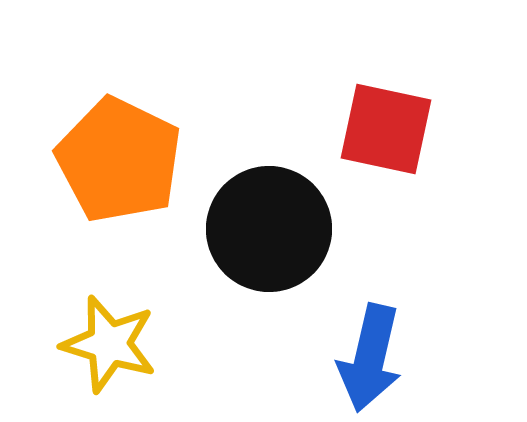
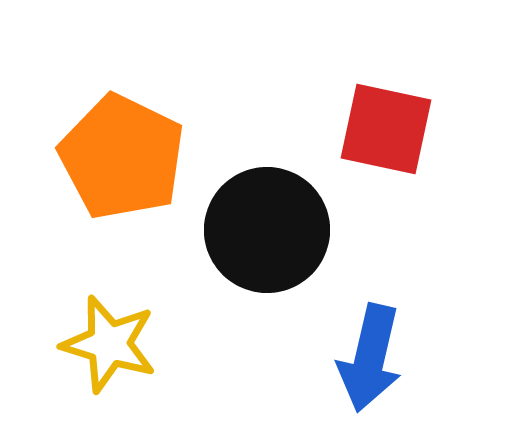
orange pentagon: moved 3 px right, 3 px up
black circle: moved 2 px left, 1 px down
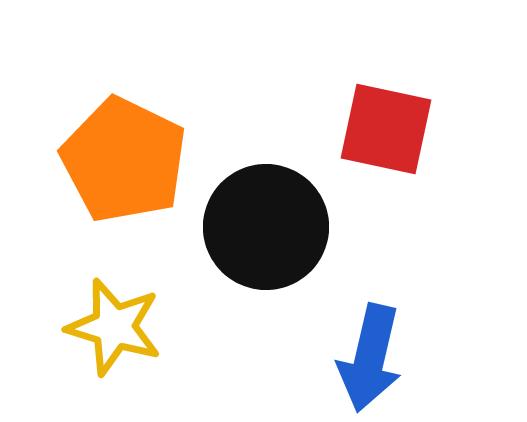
orange pentagon: moved 2 px right, 3 px down
black circle: moved 1 px left, 3 px up
yellow star: moved 5 px right, 17 px up
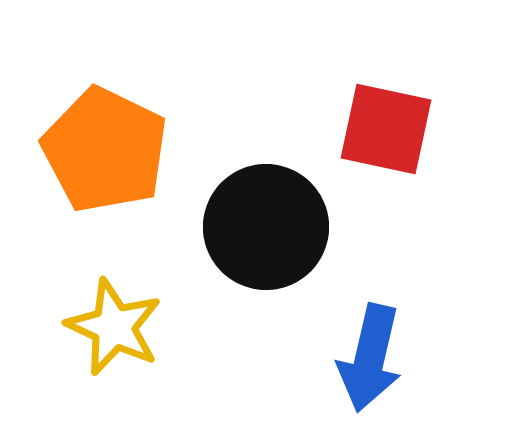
orange pentagon: moved 19 px left, 10 px up
yellow star: rotated 8 degrees clockwise
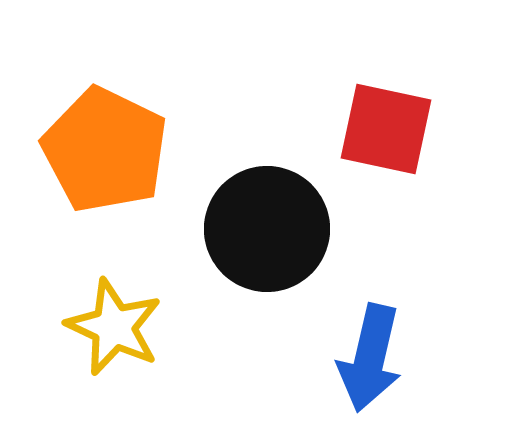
black circle: moved 1 px right, 2 px down
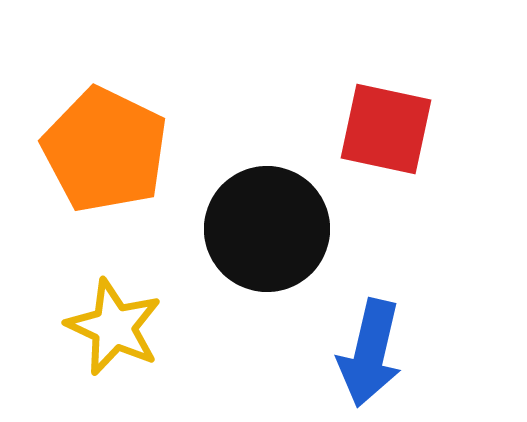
blue arrow: moved 5 px up
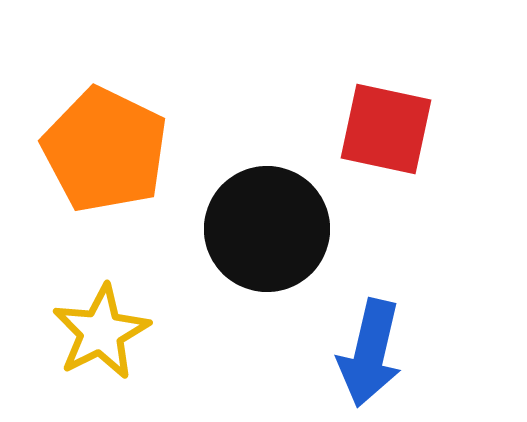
yellow star: moved 13 px left, 5 px down; rotated 20 degrees clockwise
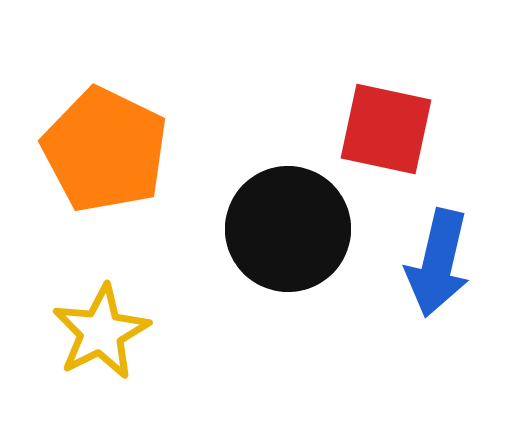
black circle: moved 21 px right
blue arrow: moved 68 px right, 90 px up
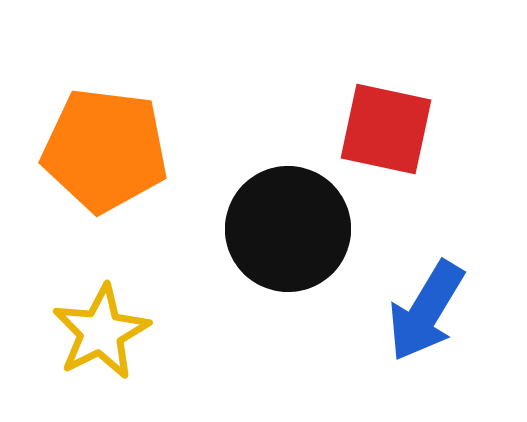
orange pentagon: rotated 19 degrees counterclockwise
blue arrow: moved 12 px left, 48 px down; rotated 18 degrees clockwise
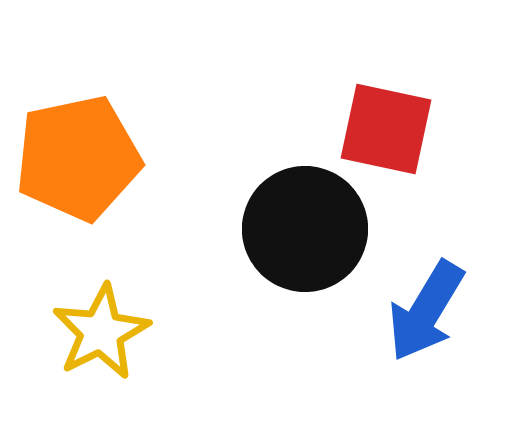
orange pentagon: moved 27 px left, 8 px down; rotated 19 degrees counterclockwise
black circle: moved 17 px right
